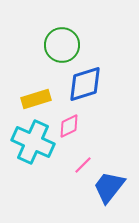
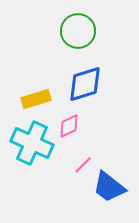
green circle: moved 16 px right, 14 px up
cyan cross: moved 1 px left, 1 px down
blue trapezoid: rotated 90 degrees counterclockwise
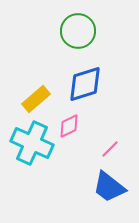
yellow rectangle: rotated 24 degrees counterclockwise
pink line: moved 27 px right, 16 px up
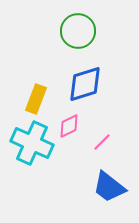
yellow rectangle: rotated 28 degrees counterclockwise
pink line: moved 8 px left, 7 px up
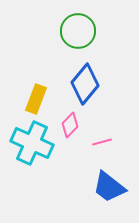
blue diamond: rotated 33 degrees counterclockwise
pink diamond: moved 1 px right, 1 px up; rotated 20 degrees counterclockwise
pink line: rotated 30 degrees clockwise
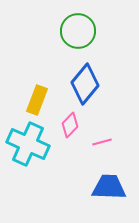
yellow rectangle: moved 1 px right, 1 px down
cyan cross: moved 4 px left, 1 px down
blue trapezoid: rotated 144 degrees clockwise
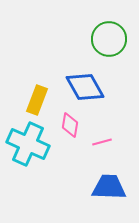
green circle: moved 31 px right, 8 px down
blue diamond: moved 3 px down; rotated 69 degrees counterclockwise
pink diamond: rotated 35 degrees counterclockwise
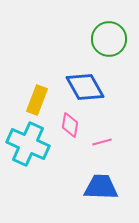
blue trapezoid: moved 8 px left
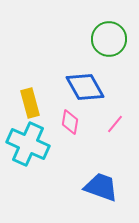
yellow rectangle: moved 7 px left, 3 px down; rotated 36 degrees counterclockwise
pink diamond: moved 3 px up
pink line: moved 13 px right, 18 px up; rotated 36 degrees counterclockwise
blue trapezoid: rotated 18 degrees clockwise
